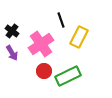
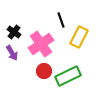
black cross: moved 2 px right, 1 px down
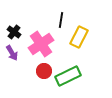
black line: rotated 28 degrees clockwise
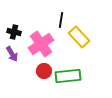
black cross: rotated 24 degrees counterclockwise
yellow rectangle: rotated 70 degrees counterclockwise
purple arrow: moved 1 px down
green rectangle: rotated 20 degrees clockwise
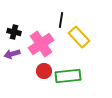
purple arrow: rotated 105 degrees clockwise
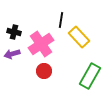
green rectangle: moved 22 px right; rotated 55 degrees counterclockwise
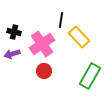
pink cross: moved 1 px right
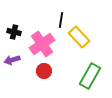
purple arrow: moved 6 px down
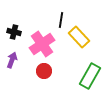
purple arrow: rotated 126 degrees clockwise
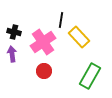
pink cross: moved 1 px right, 2 px up
purple arrow: moved 6 px up; rotated 28 degrees counterclockwise
